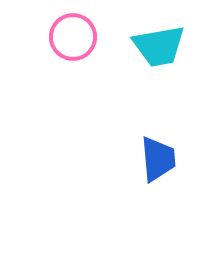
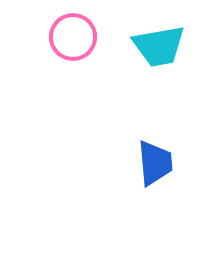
blue trapezoid: moved 3 px left, 4 px down
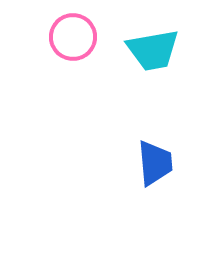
cyan trapezoid: moved 6 px left, 4 px down
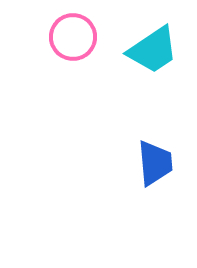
cyan trapezoid: rotated 24 degrees counterclockwise
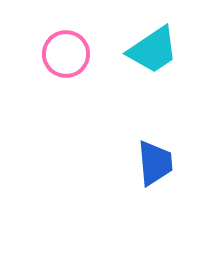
pink circle: moved 7 px left, 17 px down
